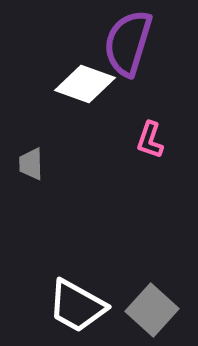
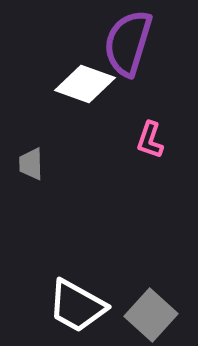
gray square: moved 1 px left, 5 px down
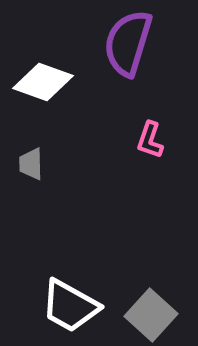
white diamond: moved 42 px left, 2 px up
white trapezoid: moved 7 px left
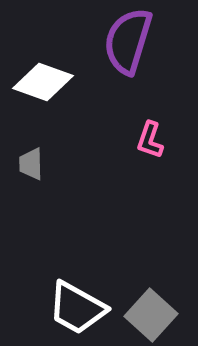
purple semicircle: moved 2 px up
white trapezoid: moved 7 px right, 2 px down
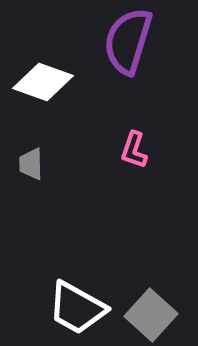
pink L-shape: moved 16 px left, 10 px down
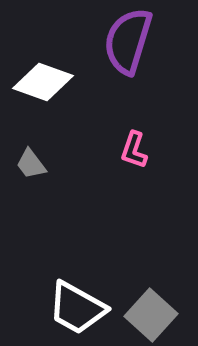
gray trapezoid: rotated 36 degrees counterclockwise
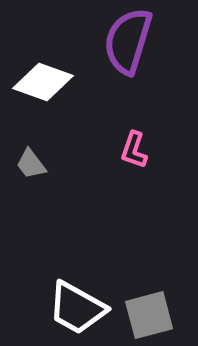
gray square: moved 2 px left; rotated 33 degrees clockwise
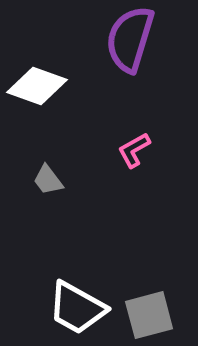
purple semicircle: moved 2 px right, 2 px up
white diamond: moved 6 px left, 4 px down
pink L-shape: rotated 42 degrees clockwise
gray trapezoid: moved 17 px right, 16 px down
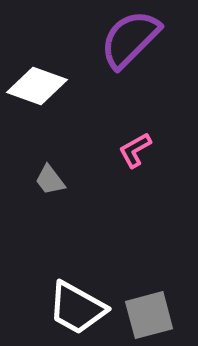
purple semicircle: rotated 28 degrees clockwise
pink L-shape: moved 1 px right
gray trapezoid: moved 2 px right
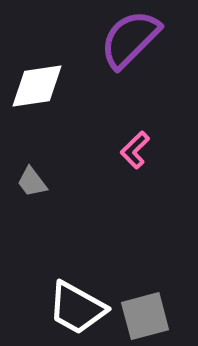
white diamond: rotated 28 degrees counterclockwise
pink L-shape: rotated 15 degrees counterclockwise
gray trapezoid: moved 18 px left, 2 px down
gray square: moved 4 px left, 1 px down
